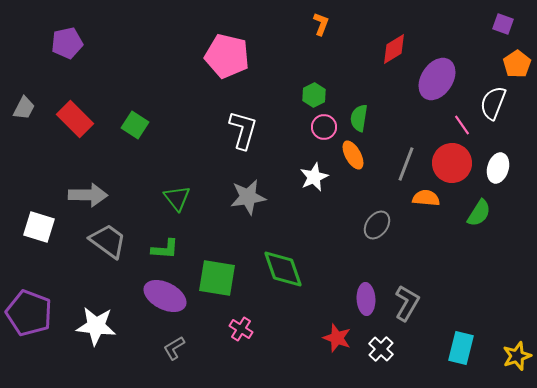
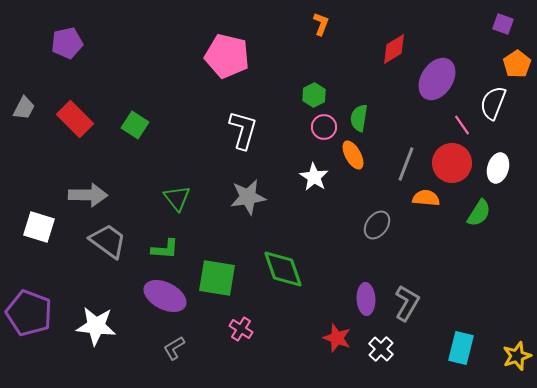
white star at (314, 177): rotated 16 degrees counterclockwise
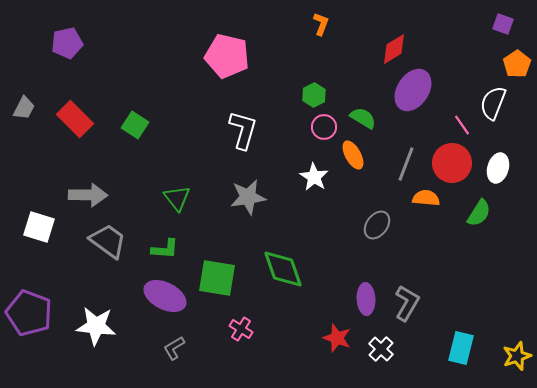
purple ellipse at (437, 79): moved 24 px left, 11 px down
green semicircle at (359, 118): moved 4 px right; rotated 112 degrees clockwise
